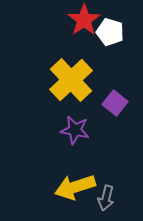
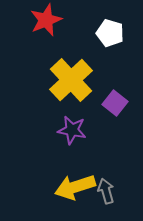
red star: moved 38 px left; rotated 12 degrees clockwise
white pentagon: moved 1 px down
purple star: moved 3 px left
gray arrow: moved 7 px up; rotated 150 degrees clockwise
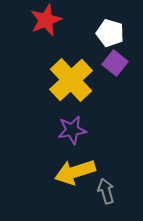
purple square: moved 40 px up
purple star: rotated 20 degrees counterclockwise
yellow arrow: moved 15 px up
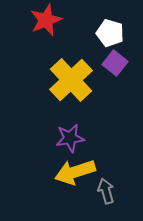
purple star: moved 2 px left, 8 px down
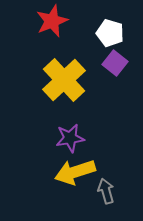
red star: moved 6 px right, 1 px down
yellow cross: moved 7 px left
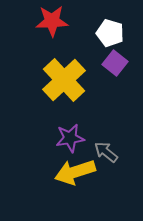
red star: rotated 20 degrees clockwise
gray arrow: moved 39 px up; rotated 35 degrees counterclockwise
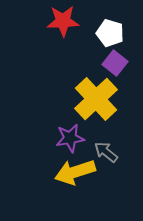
red star: moved 11 px right
yellow cross: moved 32 px right, 19 px down
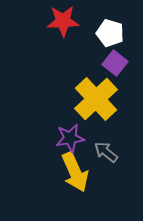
yellow arrow: rotated 96 degrees counterclockwise
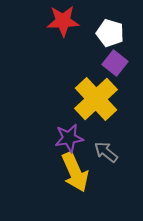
purple star: moved 1 px left
